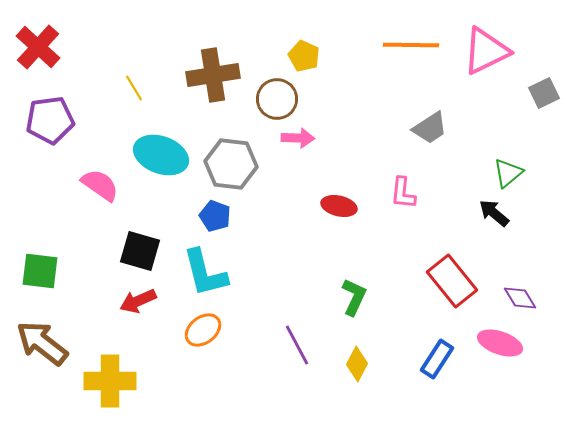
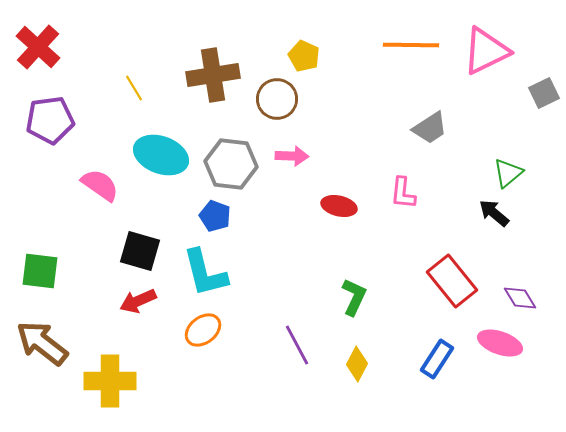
pink arrow: moved 6 px left, 18 px down
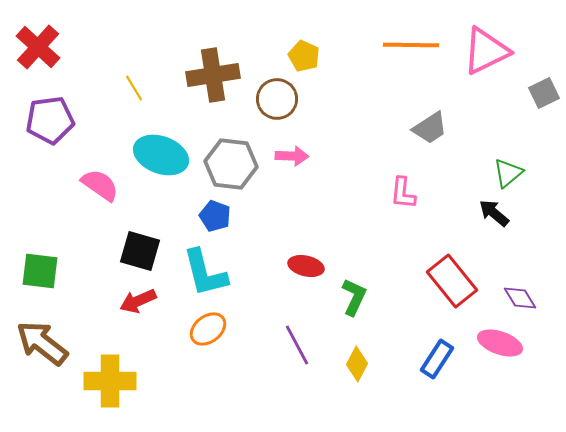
red ellipse: moved 33 px left, 60 px down
orange ellipse: moved 5 px right, 1 px up
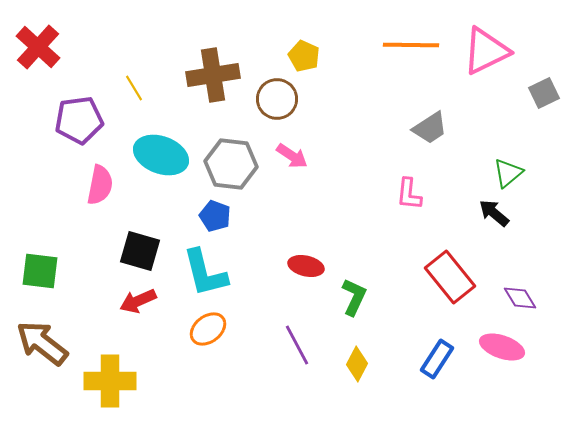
purple pentagon: moved 29 px right
pink arrow: rotated 32 degrees clockwise
pink semicircle: rotated 66 degrees clockwise
pink L-shape: moved 6 px right, 1 px down
red rectangle: moved 2 px left, 4 px up
pink ellipse: moved 2 px right, 4 px down
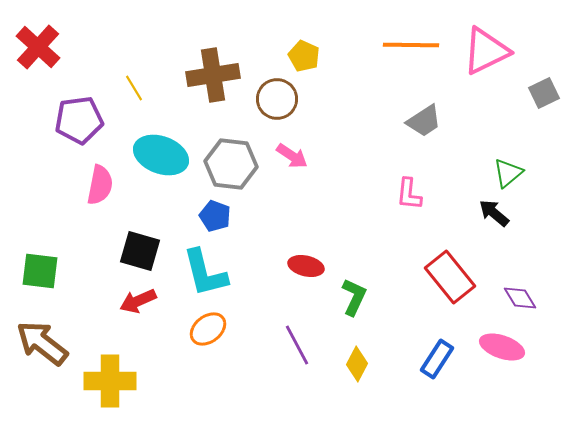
gray trapezoid: moved 6 px left, 7 px up
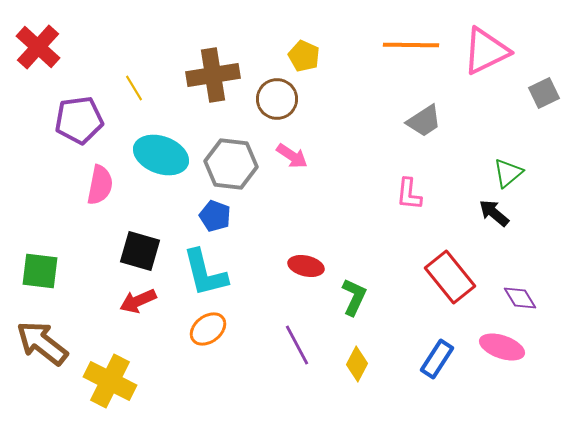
yellow cross: rotated 27 degrees clockwise
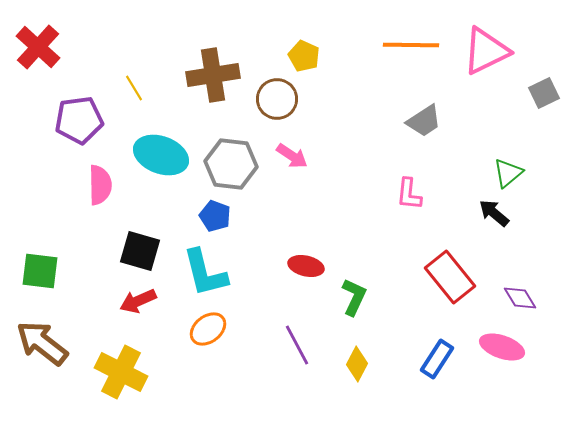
pink semicircle: rotated 12 degrees counterclockwise
yellow cross: moved 11 px right, 9 px up
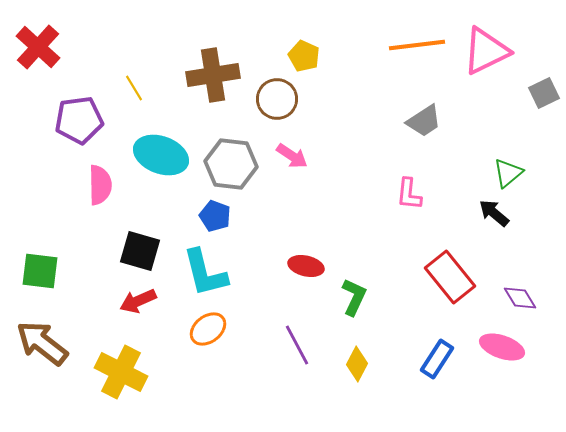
orange line: moved 6 px right; rotated 8 degrees counterclockwise
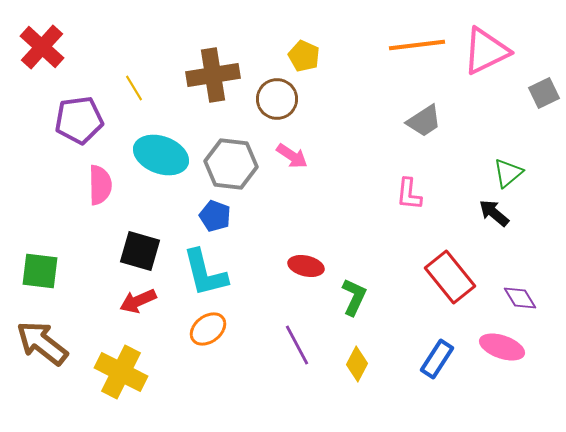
red cross: moved 4 px right
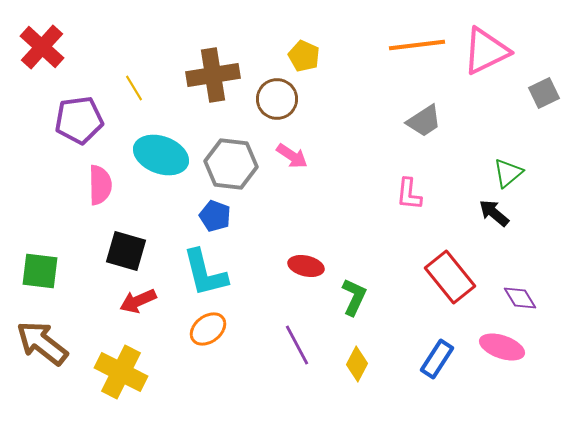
black square: moved 14 px left
